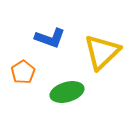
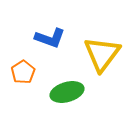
yellow triangle: moved 2 px down; rotated 9 degrees counterclockwise
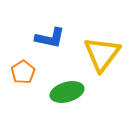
blue L-shape: rotated 8 degrees counterclockwise
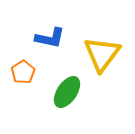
green ellipse: rotated 40 degrees counterclockwise
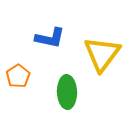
orange pentagon: moved 5 px left, 4 px down
green ellipse: rotated 36 degrees counterclockwise
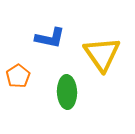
yellow triangle: rotated 12 degrees counterclockwise
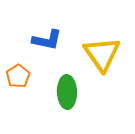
blue L-shape: moved 3 px left, 2 px down
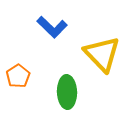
blue L-shape: moved 5 px right, 13 px up; rotated 32 degrees clockwise
yellow triangle: rotated 9 degrees counterclockwise
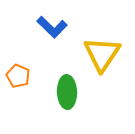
yellow triangle: rotated 18 degrees clockwise
orange pentagon: rotated 15 degrees counterclockwise
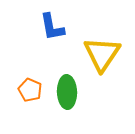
blue L-shape: rotated 36 degrees clockwise
orange pentagon: moved 12 px right, 14 px down
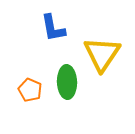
blue L-shape: moved 1 px right, 1 px down
green ellipse: moved 10 px up
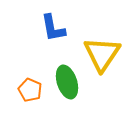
green ellipse: rotated 16 degrees counterclockwise
